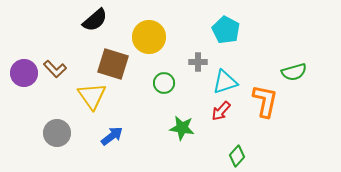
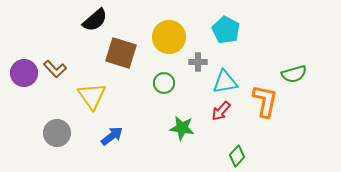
yellow circle: moved 20 px right
brown square: moved 8 px right, 11 px up
green semicircle: moved 2 px down
cyan triangle: rotated 8 degrees clockwise
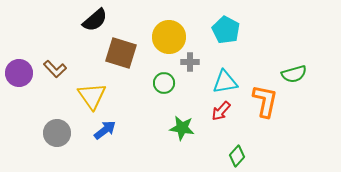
gray cross: moved 8 px left
purple circle: moved 5 px left
blue arrow: moved 7 px left, 6 px up
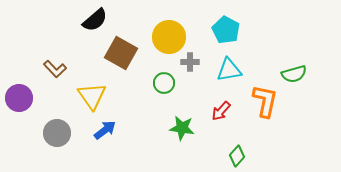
brown square: rotated 12 degrees clockwise
purple circle: moved 25 px down
cyan triangle: moved 4 px right, 12 px up
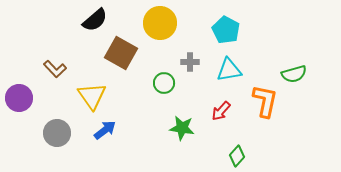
yellow circle: moved 9 px left, 14 px up
